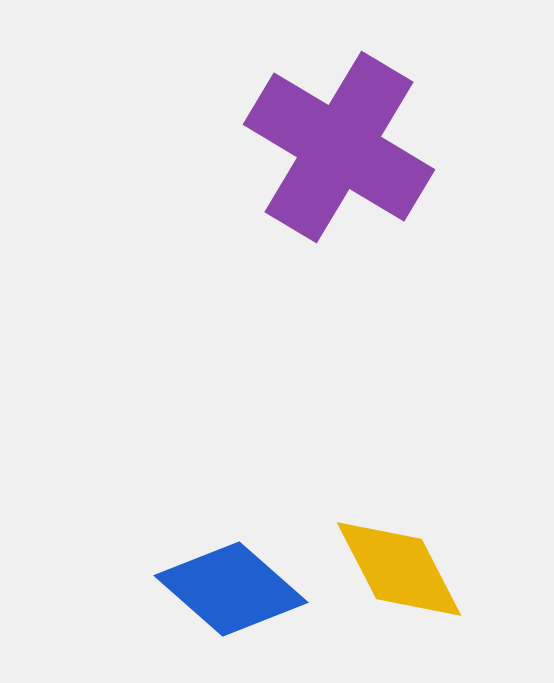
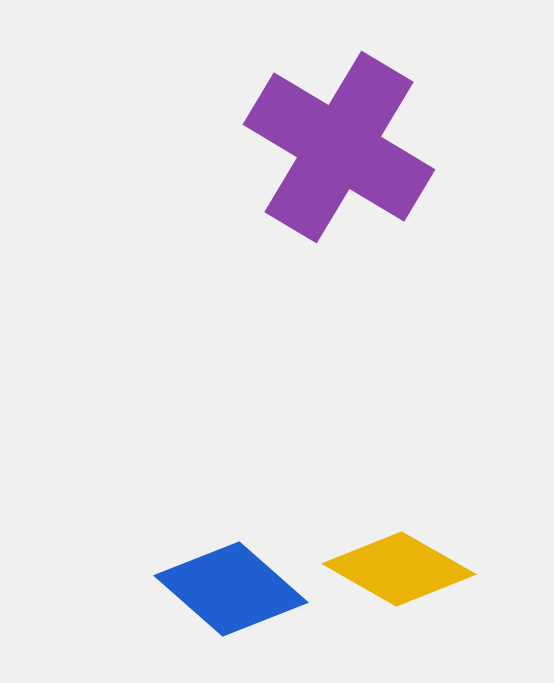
yellow diamond: rotated 33 degrees counterclockwise
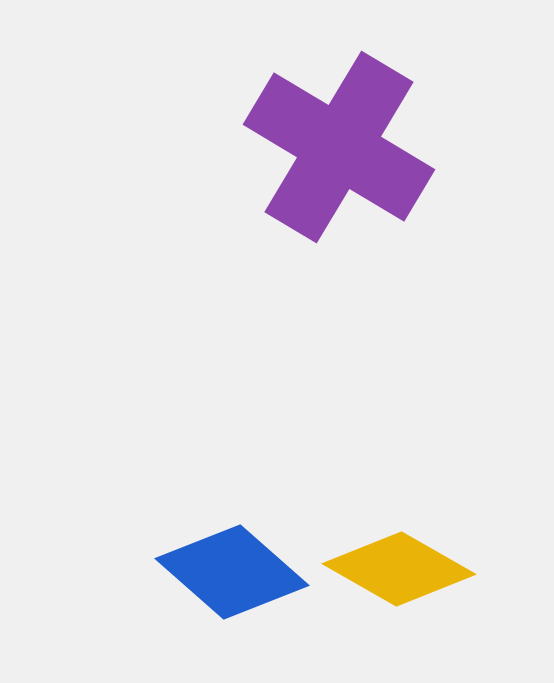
blue diamond: moved 1 px right, 17 px up
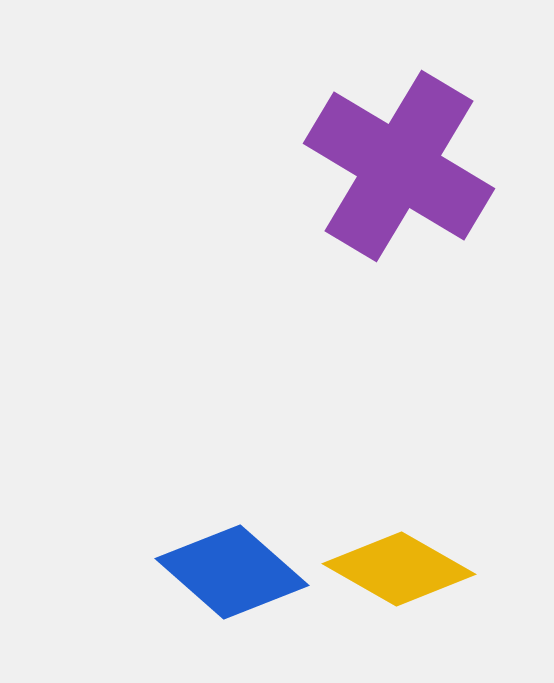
purple cross: moved 60 px right, 19 px down
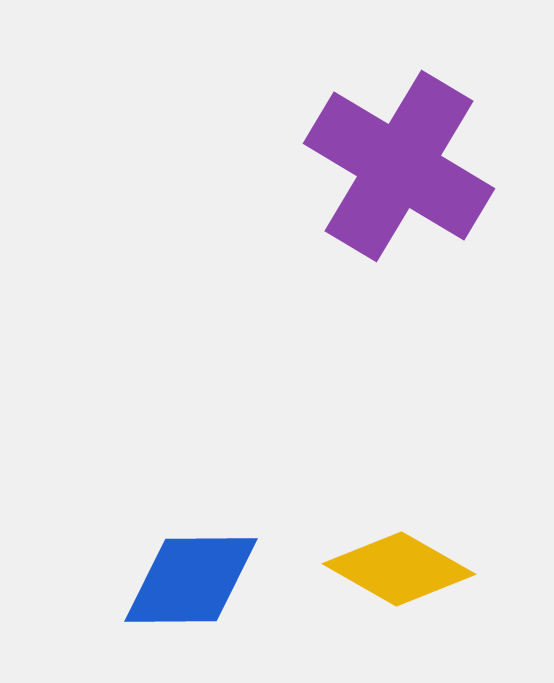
blue diamond: moved 41 px left, 8 px down; rotated 42 degrees counterclockwise
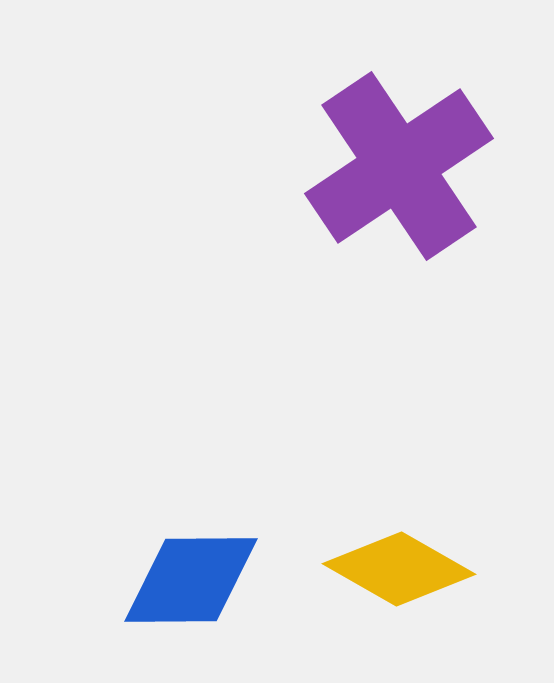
purple cross: rotated 25 degrees clockwise
